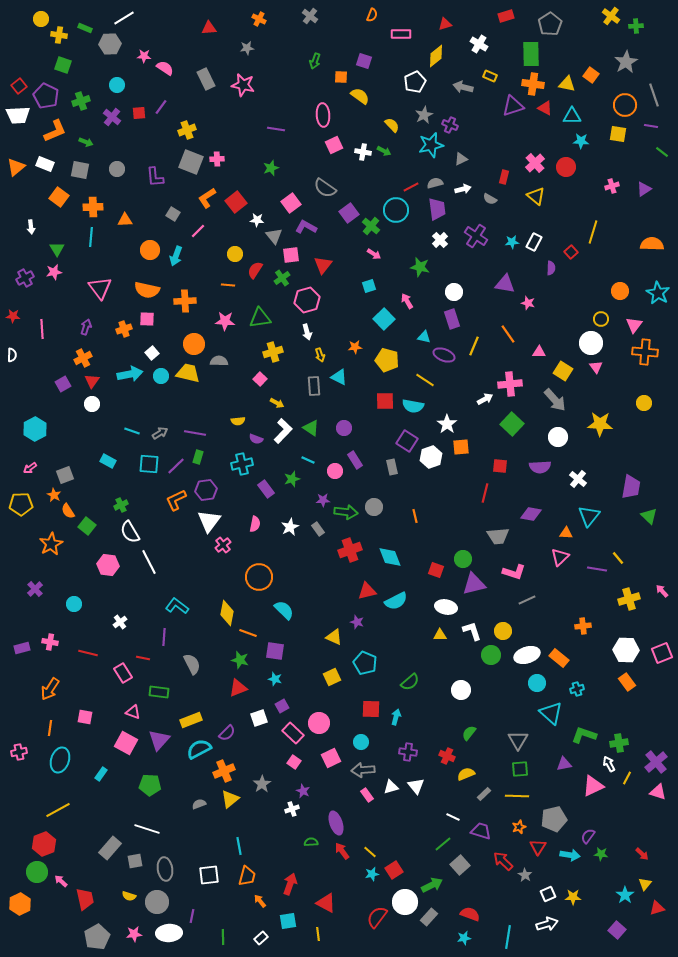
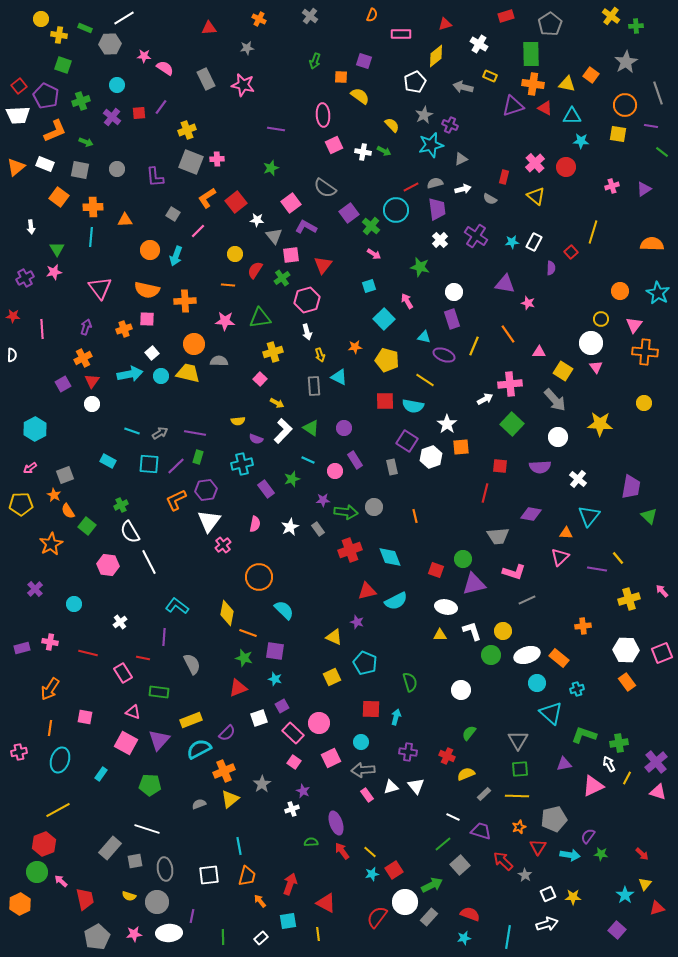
gray line at (654, 95): moved 4 px right, 2 px up
green star at (240, 660): moved 4 px right, 2 px up
green semicircle at (410, 682): rotated 66 degrees counterclockwise
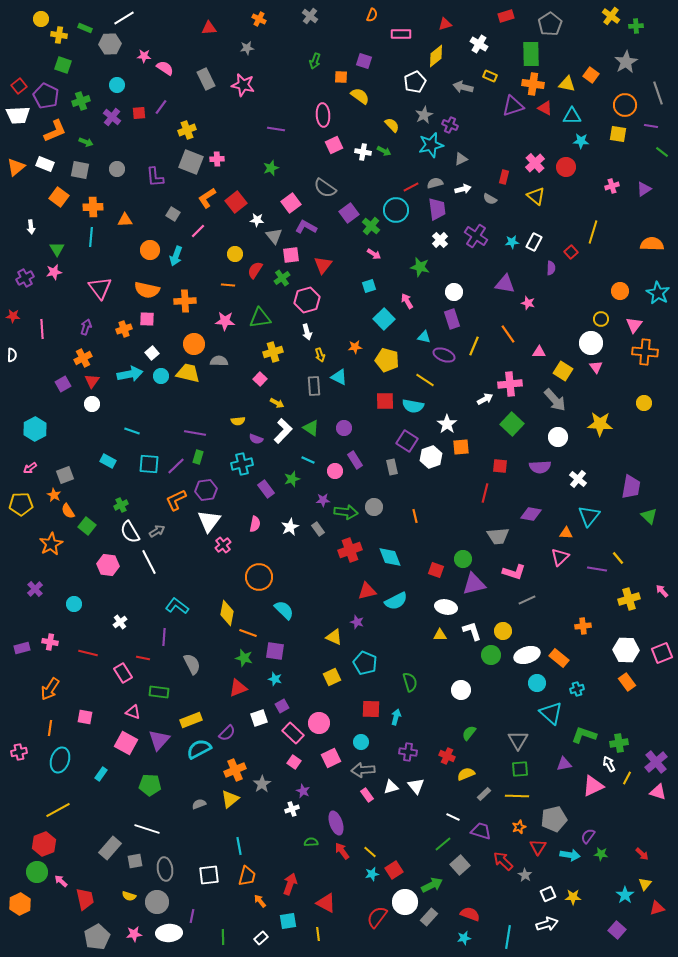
gray arrow at (160, 433): moved 3 px left, 98 px down
orange cross at (224, 771): moved 11 px right, 1 px up
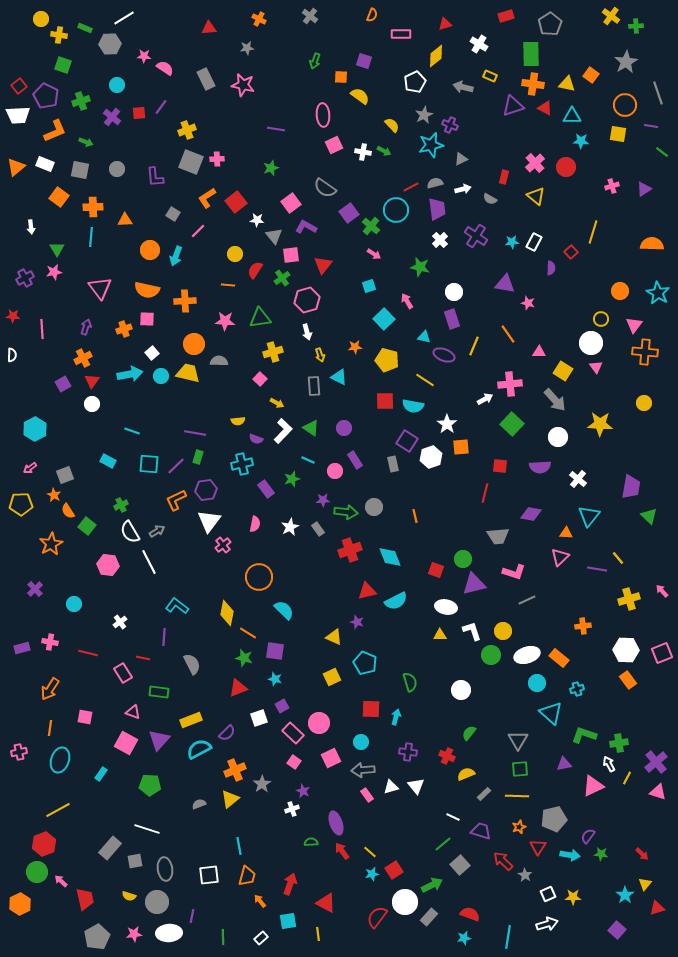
gray rectangle at (392, 467): moved 1 px right, 3 px up
orange line at (248, 633): rotated 12 degrees clockwise
orange rectangle at (627, 682): moved 1 px right, 2 px up
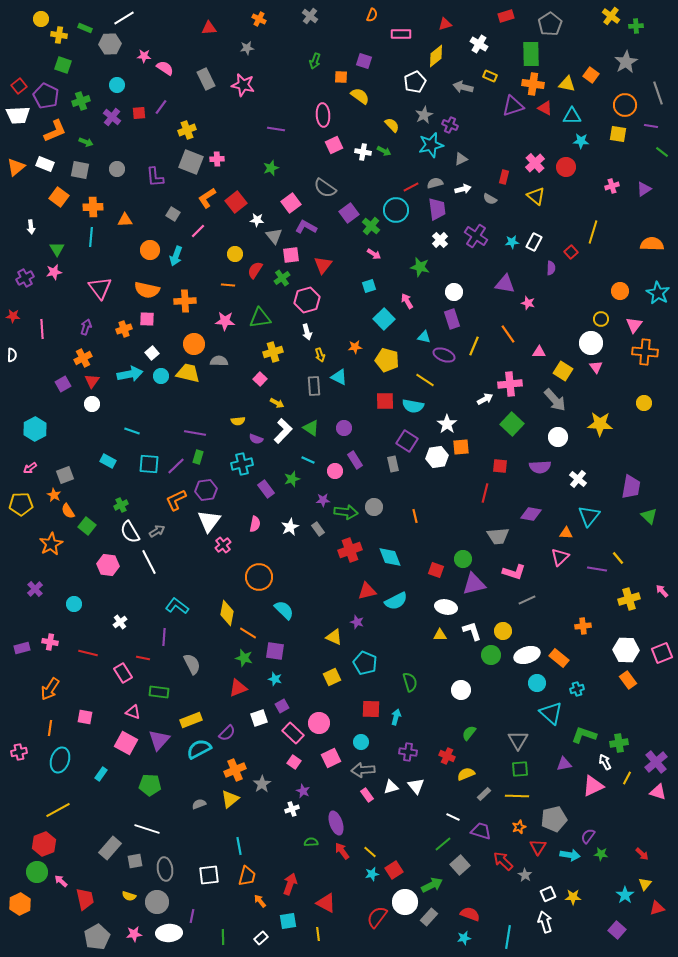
white hexagon at (431, 457): moved 6 px right; rotated 10 degrees clockwise
white arrow at (609, 764): moved 4 px left, 2 px up
white arrow at (547, 924): moved 2 px left, 2 px up; rotated 90 degrees counterclockwise
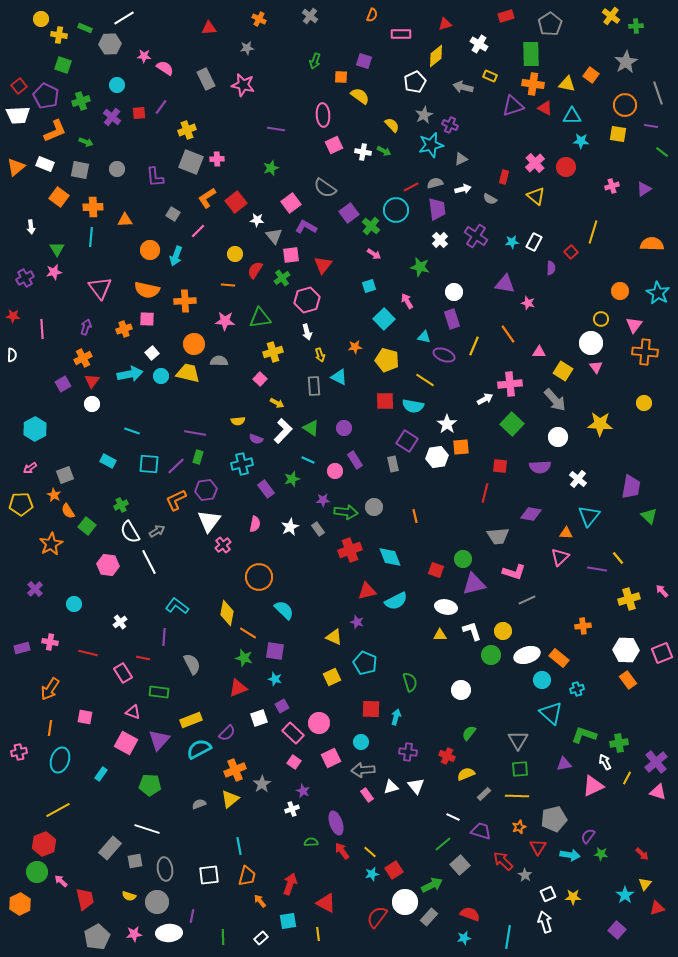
cyan circle at (537, 683): moved 5 px right, 3 px up
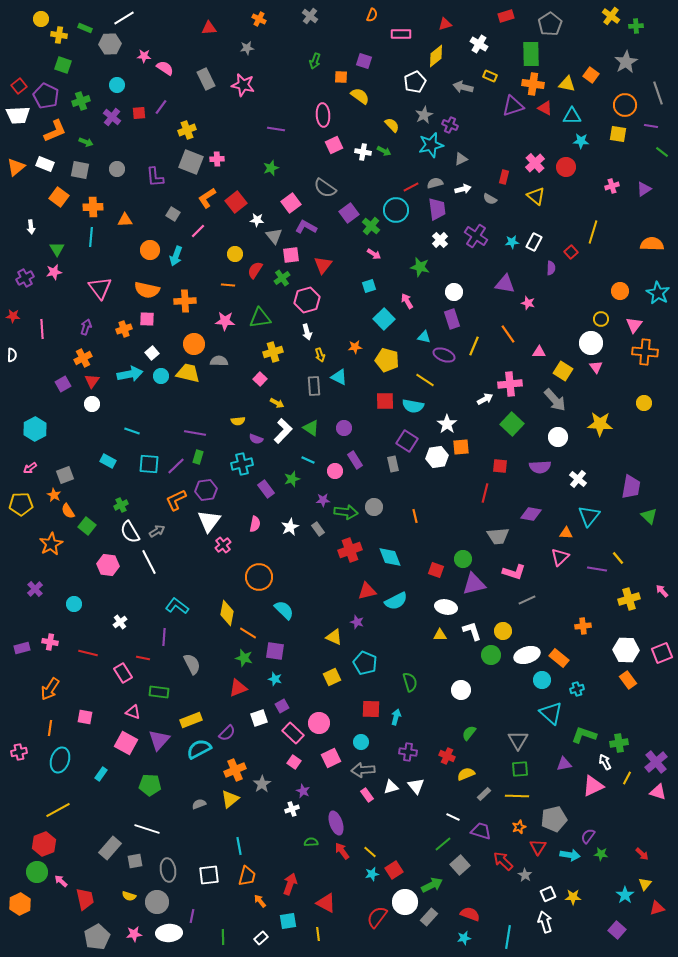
gray ellipse at (165, 869): moved 3 px right, 1 px down
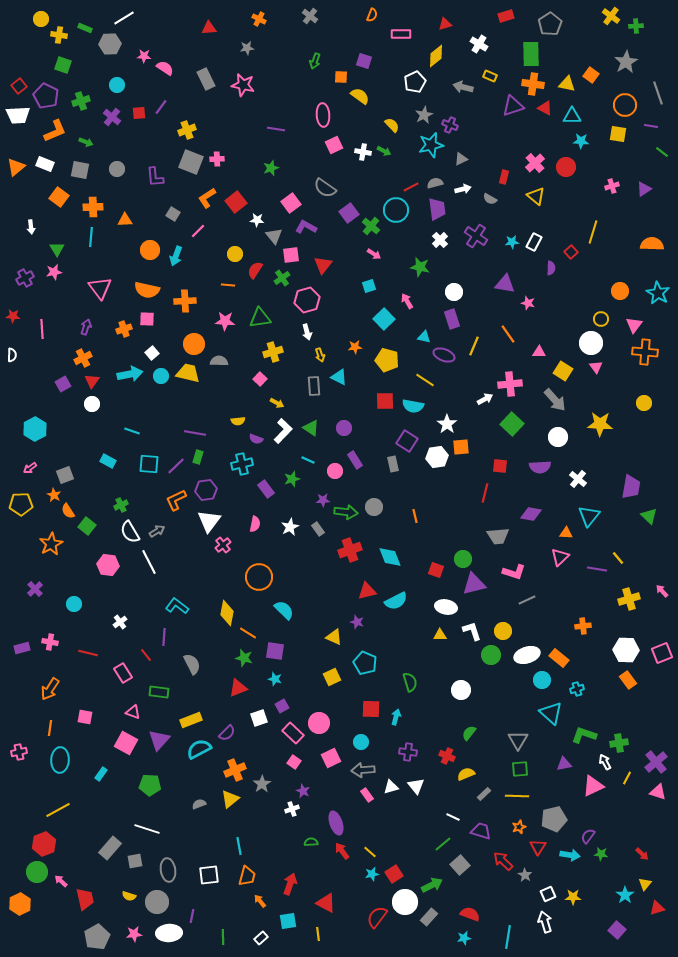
red line at (143, 658): moved 3 px right, 3 px up; rotated 40 degrees clockwise
cyan ellipse at (60, 760): rotated 15 degrees counterclockwise
red square at (394, 870): moved 4 px down
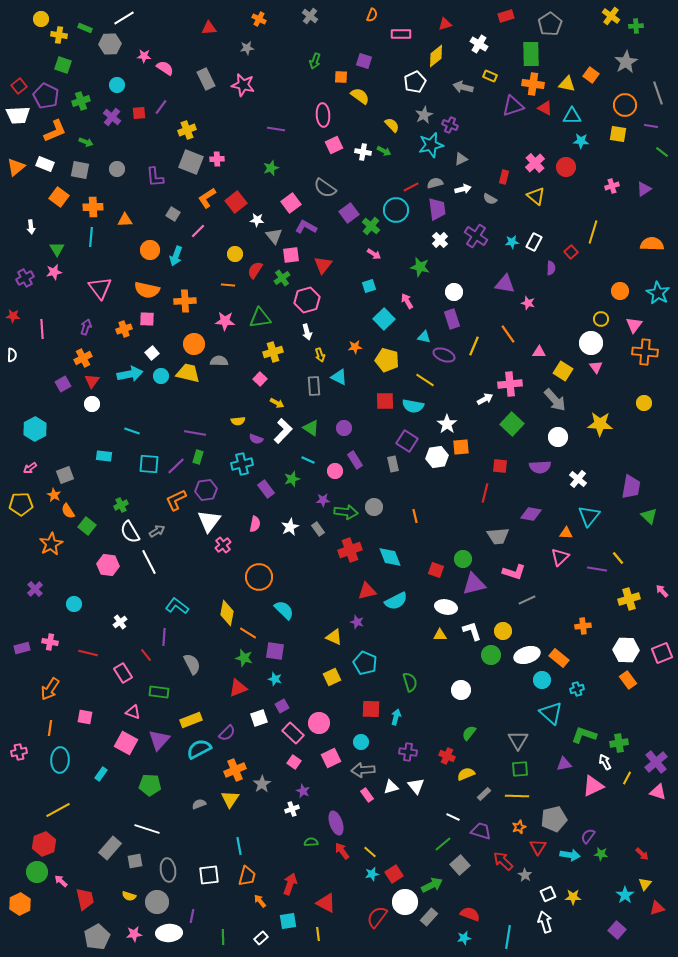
cyan rectangle at (108, 461): moved 4 px left, 5 px up; rotated 21 degrees counterclockwise
yellow triangle at (230, 799): rotated 18 degrees counterclockwise
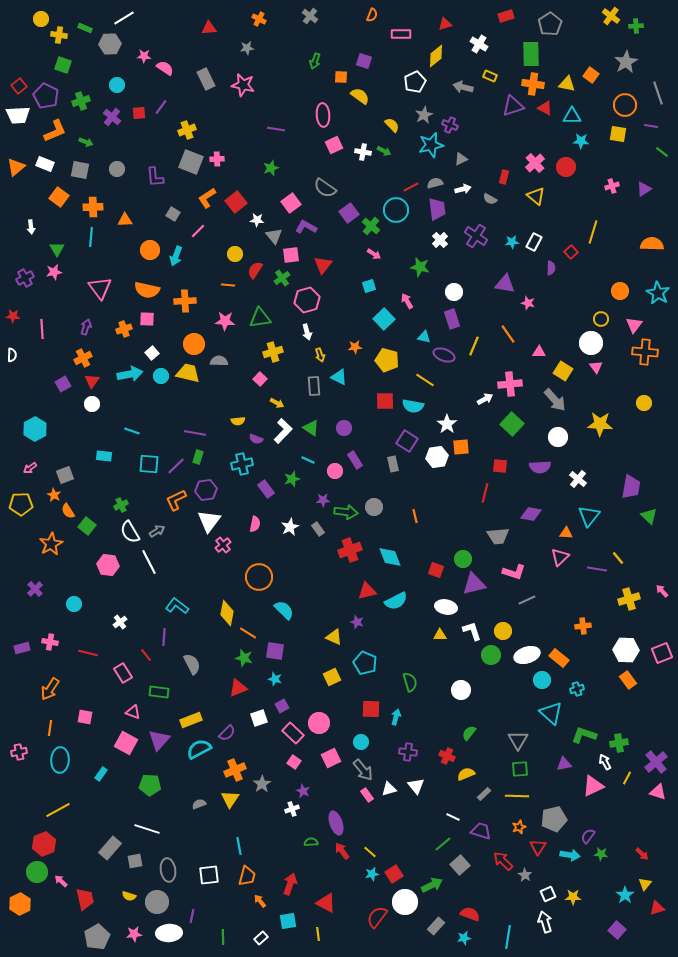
gray arrow at (363, 770): rotated 125 degrees counterclockwise
white triangle at (391, 787): moved 2 px left, 2 px down
gray rectangle at (429, 917): moved 7 px right, 9 px down
